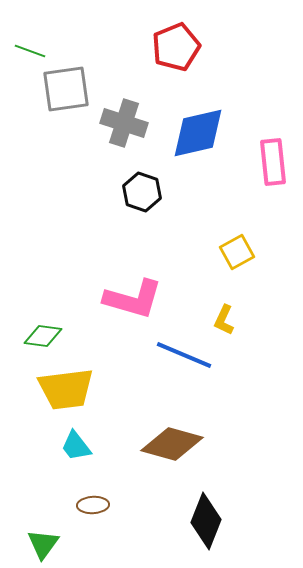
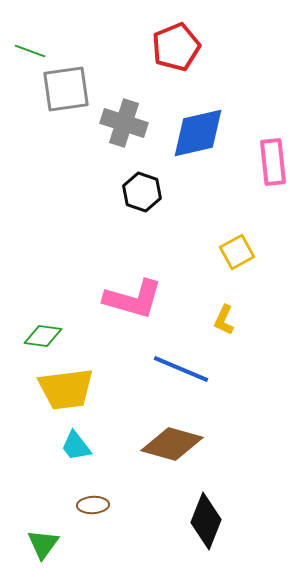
blue line: moved 3 px left, 14 px down
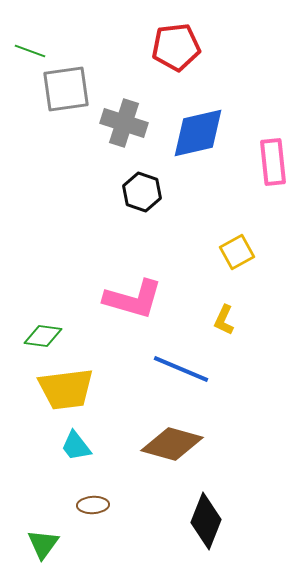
red pentagon: rotated 15 degrees clockwise
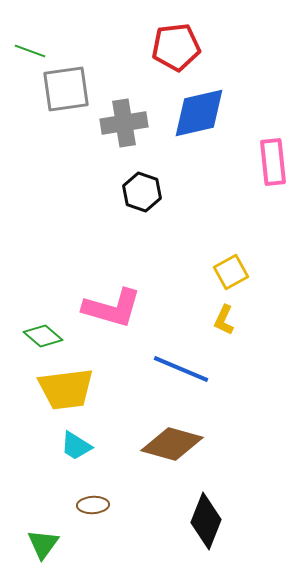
gray cross: rotated 27 degrees counterclockwise
blue diamond: moved 1 px right, 20 px up
yellow square: moved 6 px left, 20 px down
pink L-shape: moved 21 px left, 9 px down
green diamond: rotated 33 degrees clockwise
cyan trapezoid: rotated 20 degrees counterclockwise
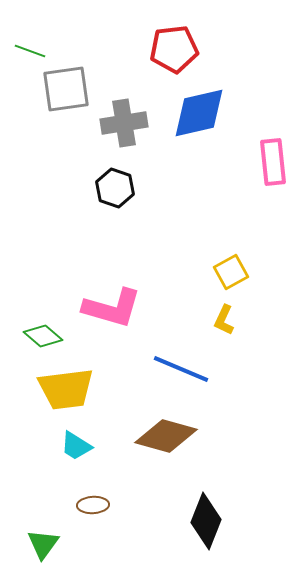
red pentagon: moved 2 px left, 2 px down
black hexagon: moved 27 px left, 4 px up
brown diamond: moved 6 px left, 8 px up
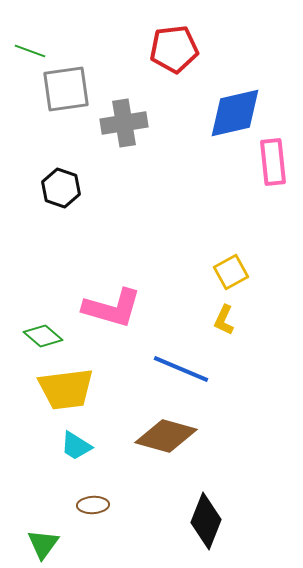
blue diamond: moved 36 px right
black hexagon: moved 54 px left
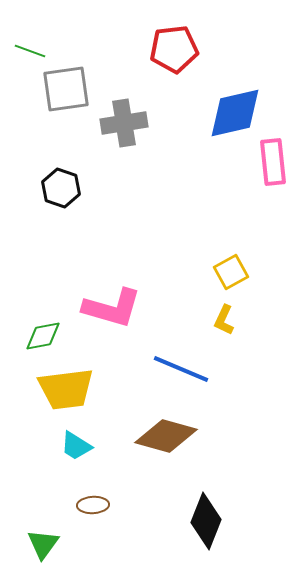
green diamond: rotated 51 degrees counterclockwise
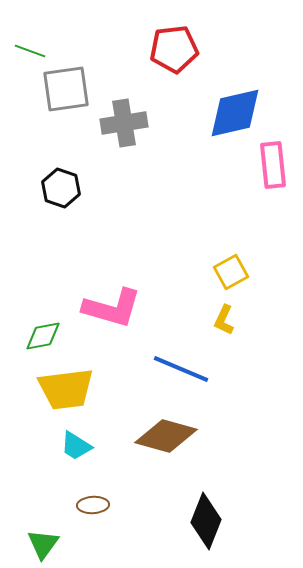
pink rectangle: moved 3 px down
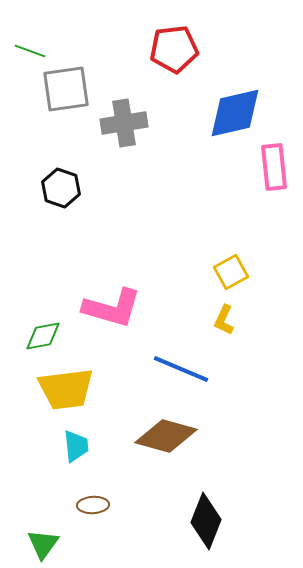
pink rectangle: moved 1 px right, 2 px down
cyan trapezoid: rotated 128 degrees counterclockwise
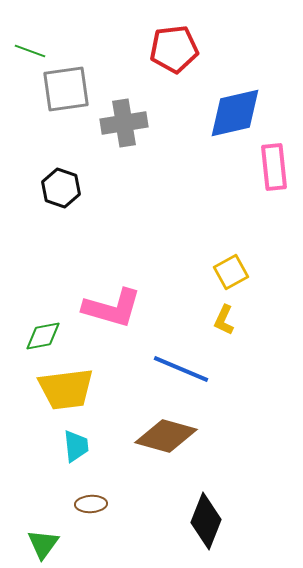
brown ellipse: moved 2 px left, 1 px up
